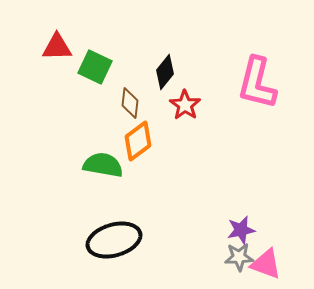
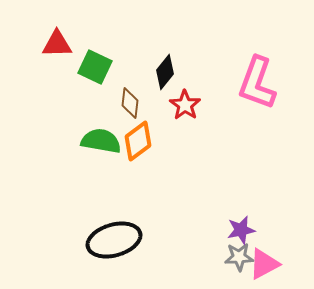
red triangle: moved 3 px up
pink L-shape: rotated 6 degrees clockwise
green semicircle: moved 2 px left, 24 px up
pink triangle: moved 2 px left; rotated 48 degrees counterclockwise
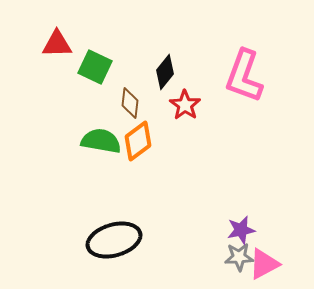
pink L-shape: moved 13 px left, 7 px up
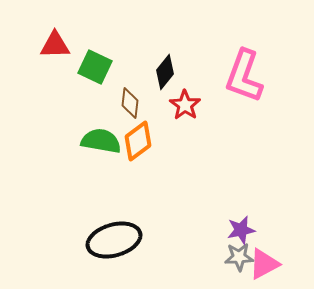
red triangle: moved 2 px left, 1 px down
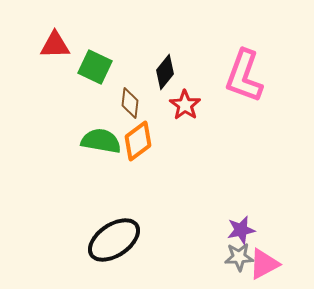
black ellipse: rotated 18 degrees counterclockwise
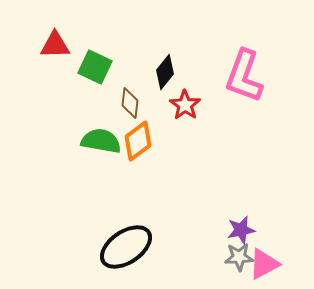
black ellipse: moved 12 px right, 7 px down
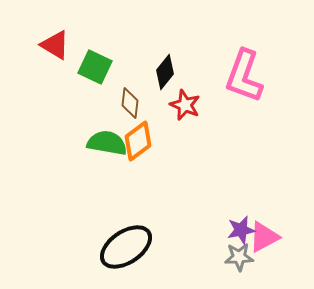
red triangle: rotated 32 degrees clockwise
red star: rotated 12 degrees counterclockwise
green semicircle: moved 6 px right, 2 px down
pink triangle: moved 27 px up
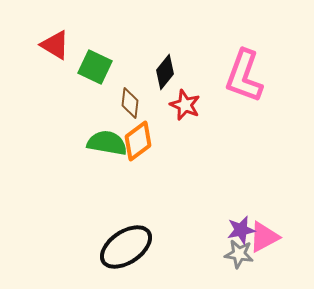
gray star: moved 3 px up; rotated 12 degrees clockwise
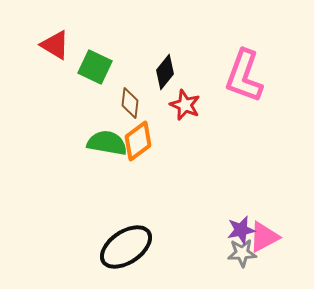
gray star: moved 3 px right, 1 px up; rotated 12 degrees counterclockwise
